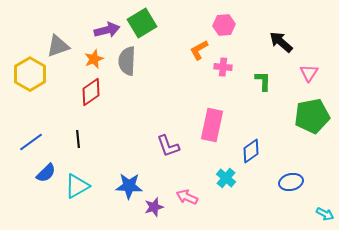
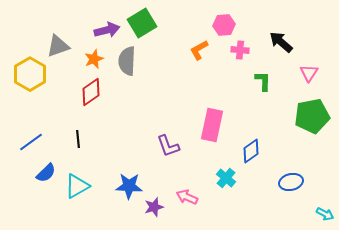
pink cross: moved 17 px right, 17 px up
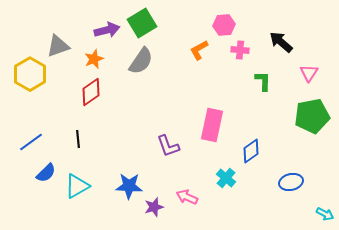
gray semicircle: moved 14 px right; rotated 148 degrees counterclockwise
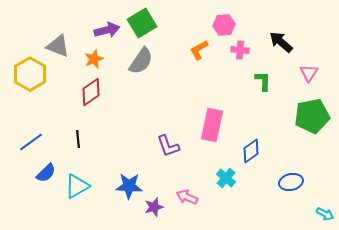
gray triangle: rotated 40 degrees clockwise
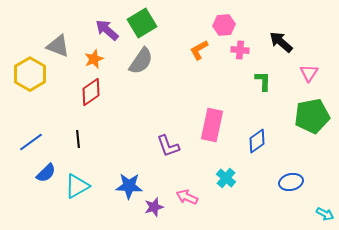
purple arrow: rotated 125 degrees counterclockwise
blue diamond: moved 6 px right, 10 px up
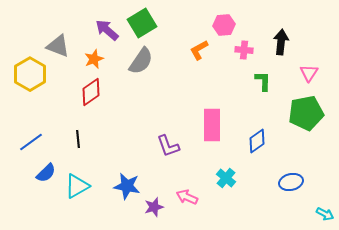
black arrow: rotated 55 degrees clockwise
pink cross: moved 4 px right
green pentagon: moved 6 px left, 3 px up
pink rectangle: rotated 12 degrees counterclockwise
blue star: moved 2 px left; rotated 8 degrees clockwise
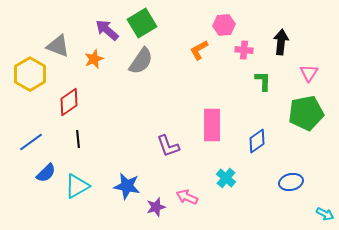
red diamond: moved 22 px left, 10 px down
purple star: moved 2 px right
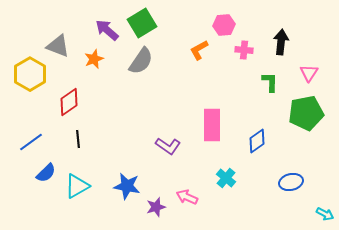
green L-shape: moved 7 px right, 1 px down
purple L-shape: rotated 35 degrees counterclockwise
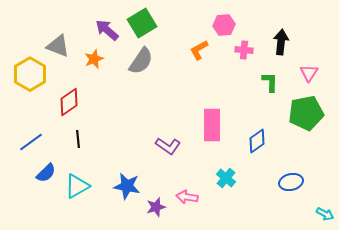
pink arrow: rotated 15 degrees counterclockwise
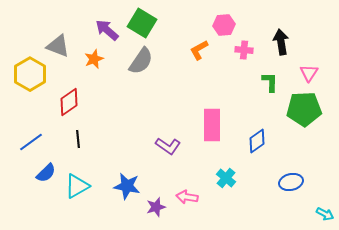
green square: rotated 28 degrees counterclockwise
black arrow: rotated 15 degrees counterclockwise
green pentagon: moved 2 px left, 4 px up; rotated 8 degrees clockwise
